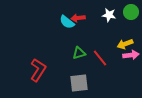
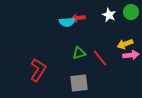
white star: rotated 16 degrees clockwise
cyan semicircle: rotated 42 degrees counterclockwise
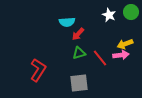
red arrow: moved 16 px down; rotated 40 degrees counterclockwise
pink arrow: moved 10 px left
